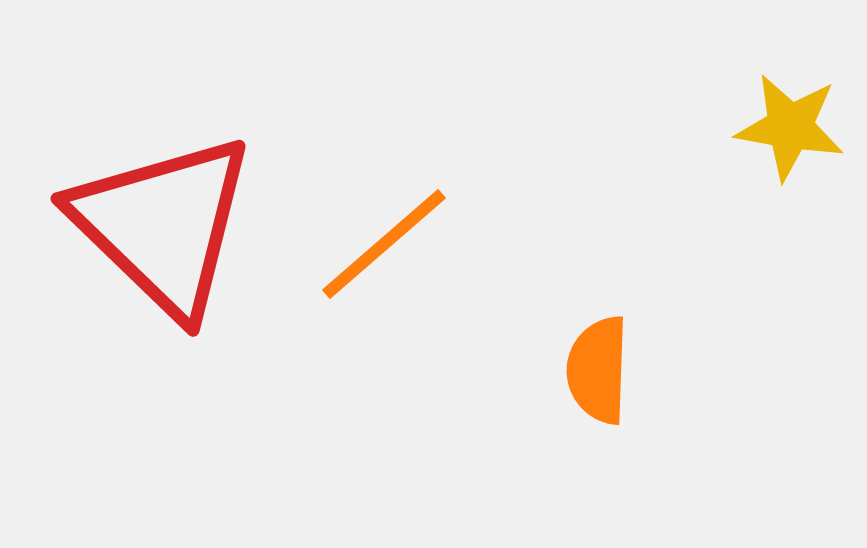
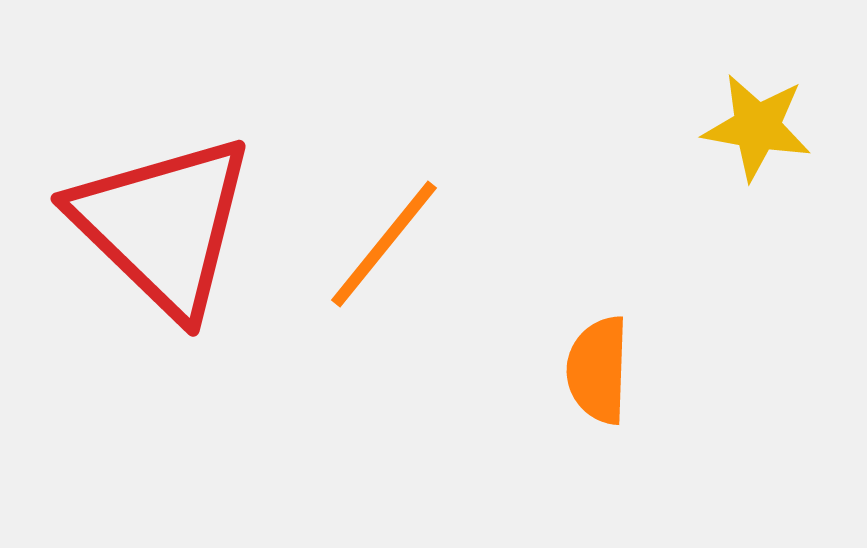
yellow star: moved 33 px left
orange line: rotated 10 degrees counterclockwise
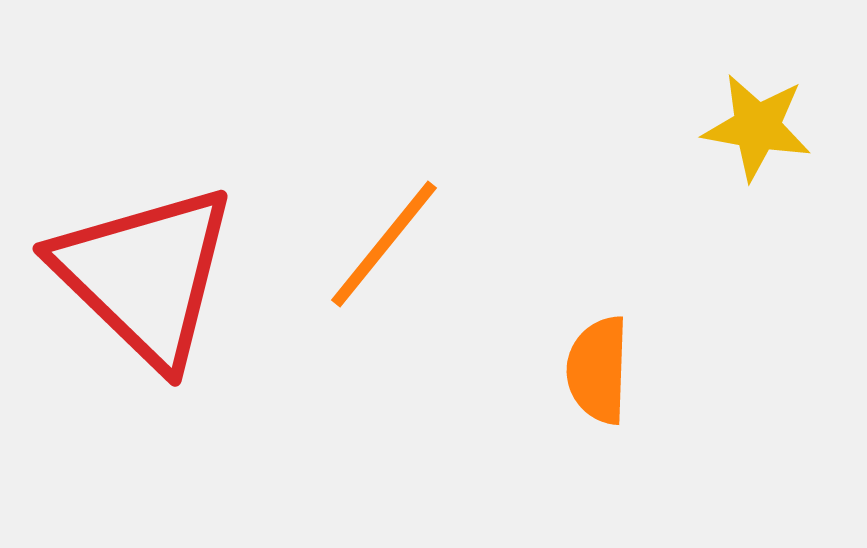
red triangle: moved 18 px left, 50 px down
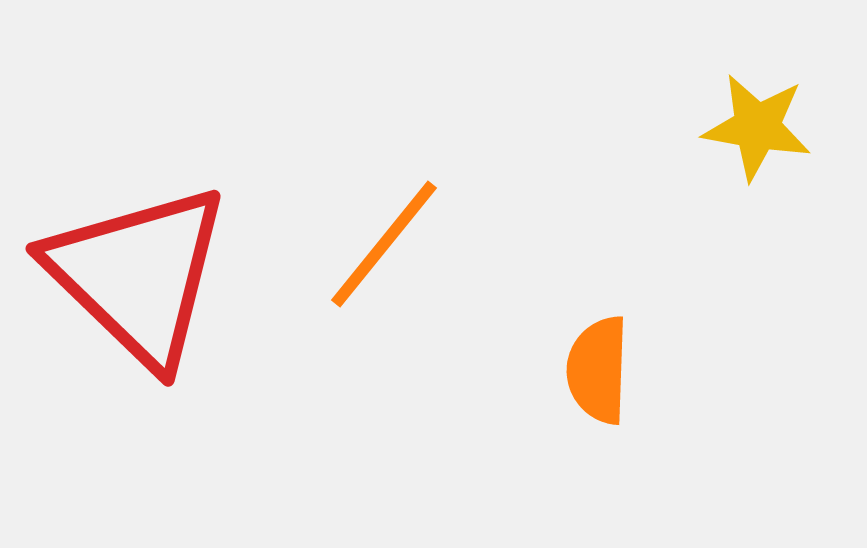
red triangle: moved 7 px left
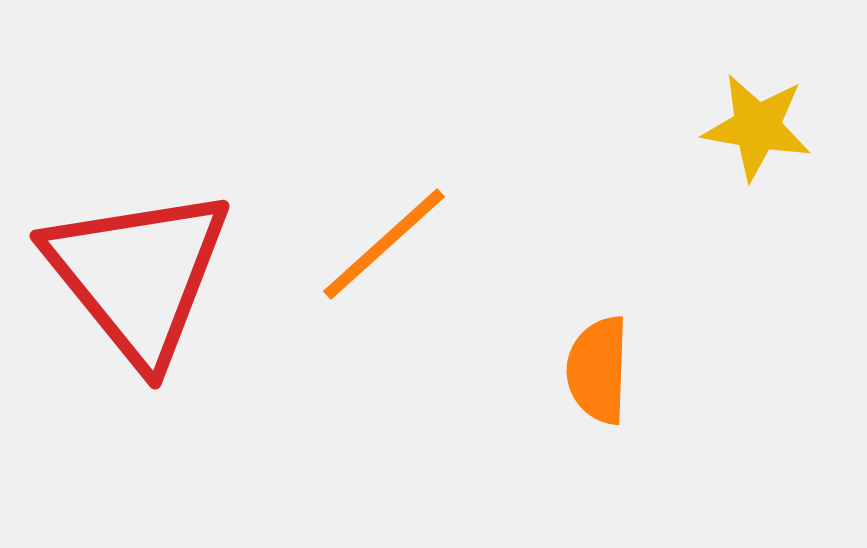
orange line: rotated 9 degrees clockwise
red triangle: rotated 7 degrees clockwise
